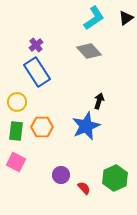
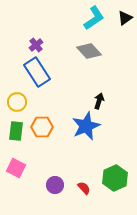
black triangle: moved 1 px left
pink square: moved 6 px down
purple circle: moved 6 px left, 10 px down
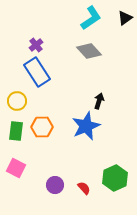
cyan L-shape: moved 3 px left
yellow circle: moved 1 px up
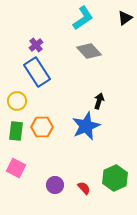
cyan L-shape: moved 8 px left
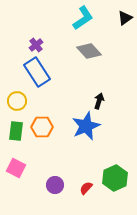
red semicircle: moved 2 px right; rotated 96 degrees counterclockwise
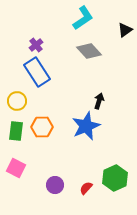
black triangle: moved 12 px down
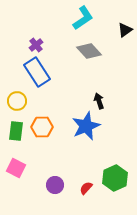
black arrow: rotated 35 degrees counterclockwise
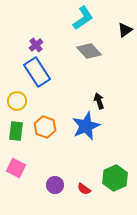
orange hexagon: moved 3 px right; rotated 20 degrees clockwise
red semicircle: moved 2 px left, 1 px down; rotated 96 degrees counterclockwise
